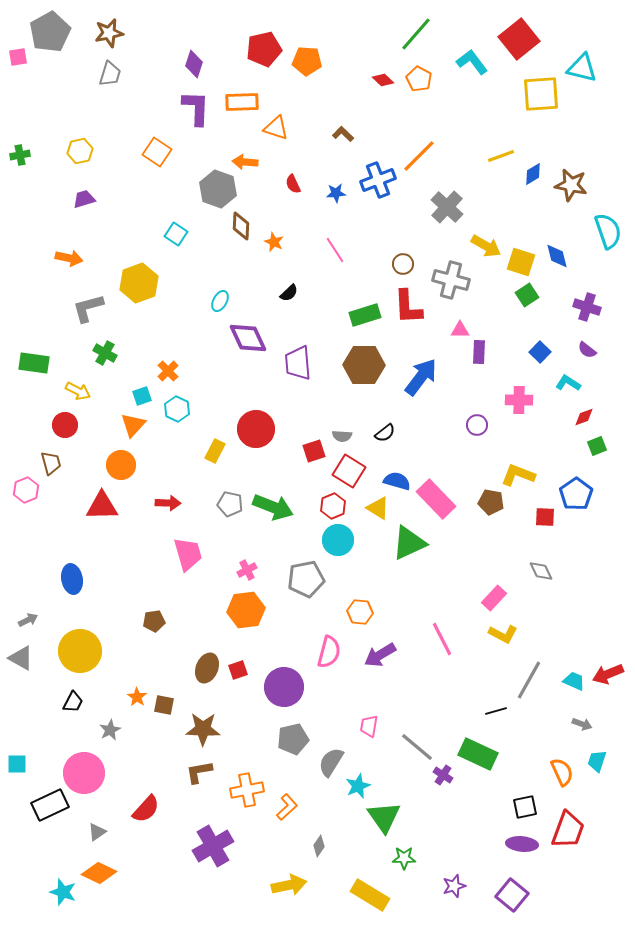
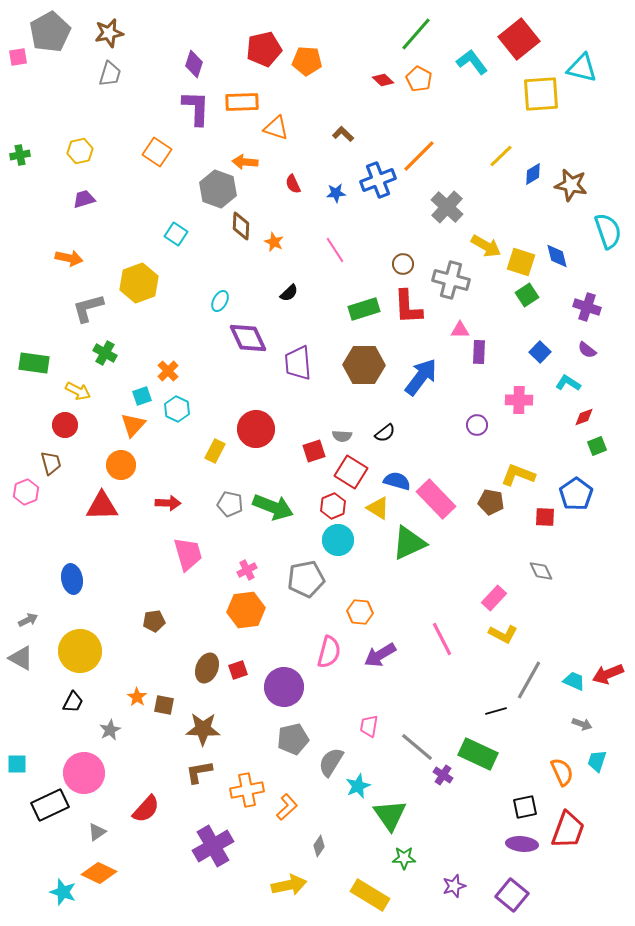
yellow line at (501, 156): rotated 24 degrees counterclockwise
green rectangle at (365, 315): moved 1 px left, 6 px up
red square at (349, 471): moved 2 px right, 1 px down
pink hexagon at (26, 490): moved 2 px down
green triangle at (384, 817): moved 6 px right, 2 px up
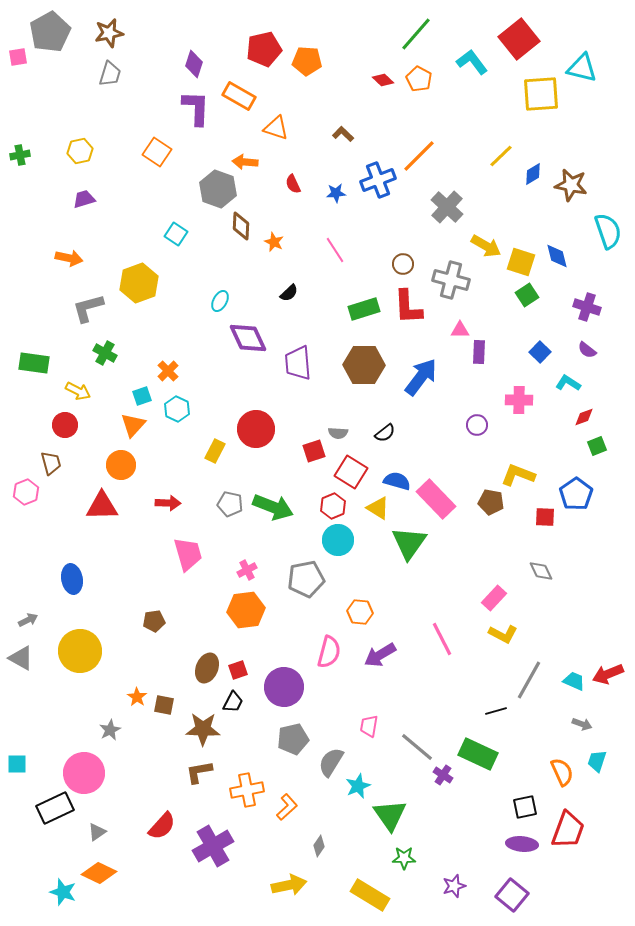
orange rectangle at (242, 102): moved 3 px left, 6 px up; rotated 32 degrees clockwise
gray semicircle at (342, 436): moved 4 px left, 3 px up
green triangle at (409, 543): rotated 30 degrees counterclockwise
black trapezoid at (73, 702): moved 160 px right
black rectangle at (50, 805): moved 5 px right, 3 px down
red semicircle at (146, 809): moved 16 px right, 17 px down
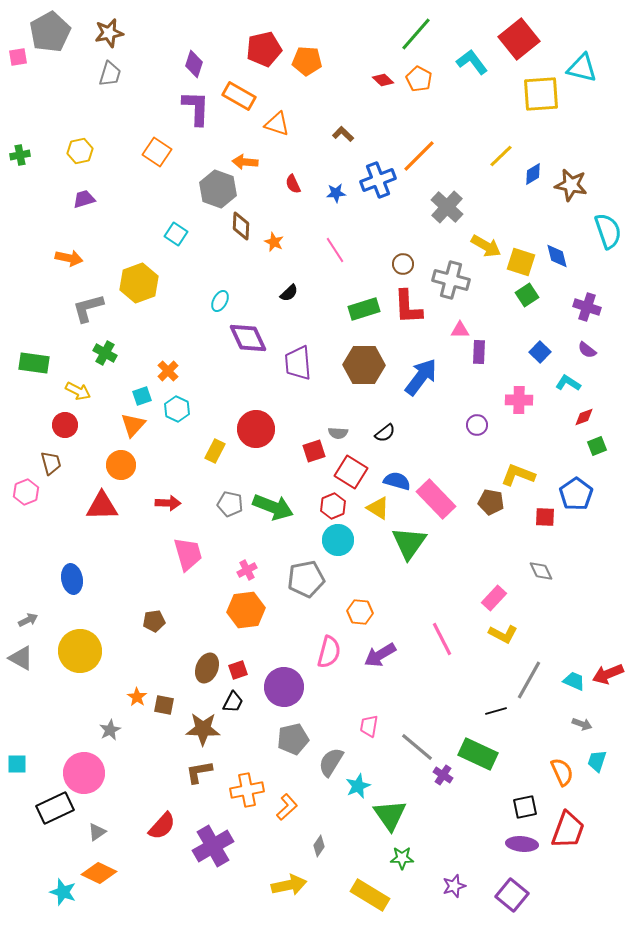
orange triangle at (276, 128): moved 1 px right, 4 px up
green star at (404, 858): moved 2 px left
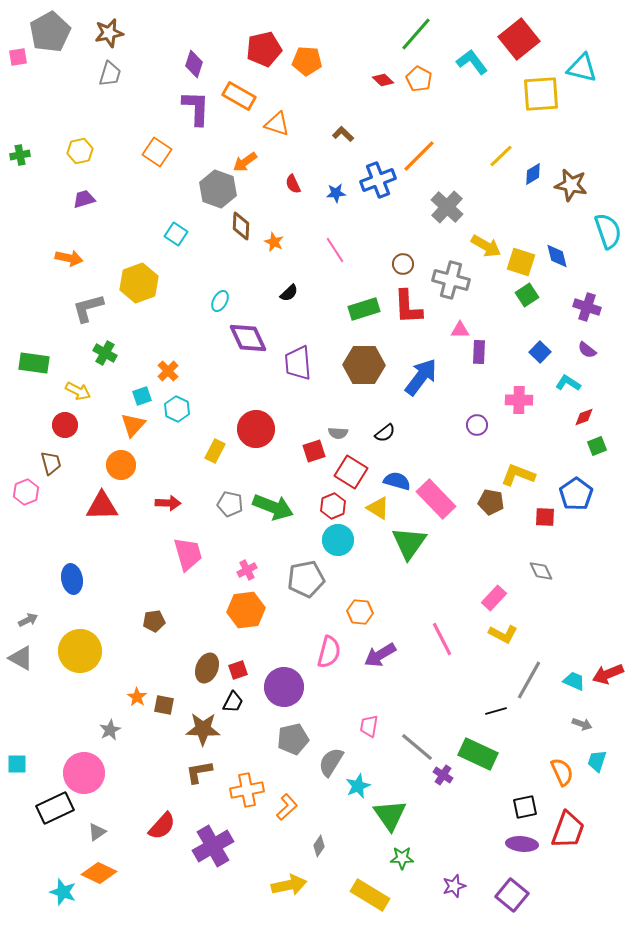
orange arrow at (245, 162): rotated 40 degrees counterclockwise
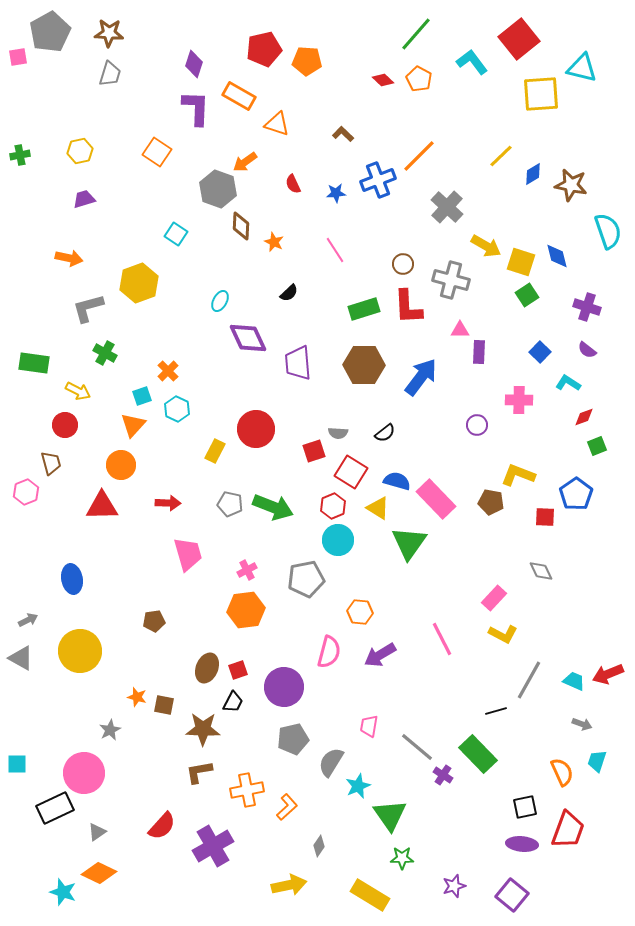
brown star at (109, 33): rotated 16 degrees clockwise
orange star at (137, 697): rotated 18 degrees counterclockwise
green rectangle at (478, 754): rotated 21 degrees clockwise
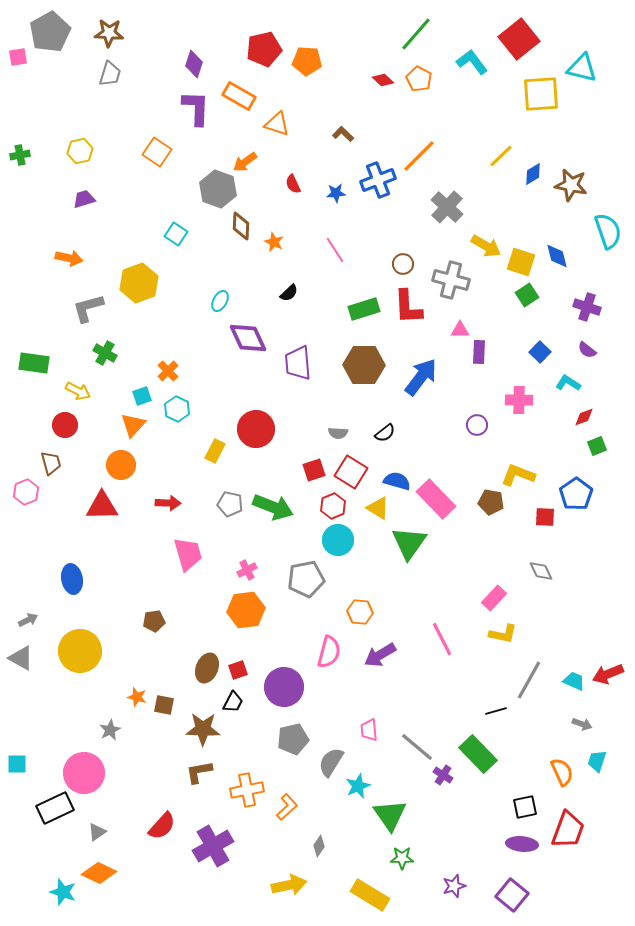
red square at (314, 451): moved 19 px down
yellow L-shape at (503, 634): rotated 16 degrees counterclockwise
pink trapezoid at (369, 726): moved 4 px down; rotated 15 degrees counterclockwise
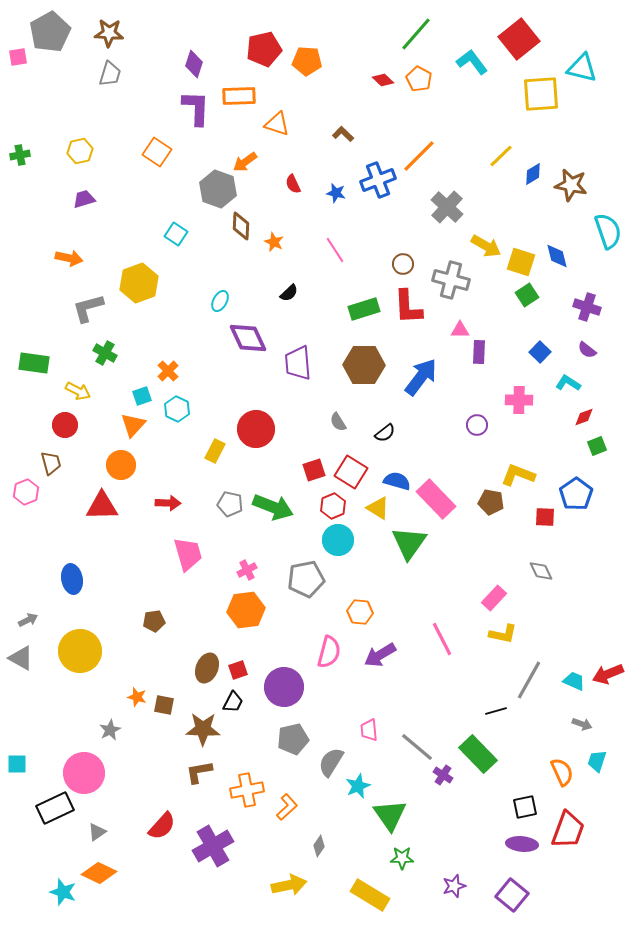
orange rectangle at (239, 96): rotated 32 degrees counterclockwise
blue star at (336, 193): rotated 18 degrees clockwise
gray semicircle at (338, 433): moved 11 px up; rotated 54 degrees clockwise
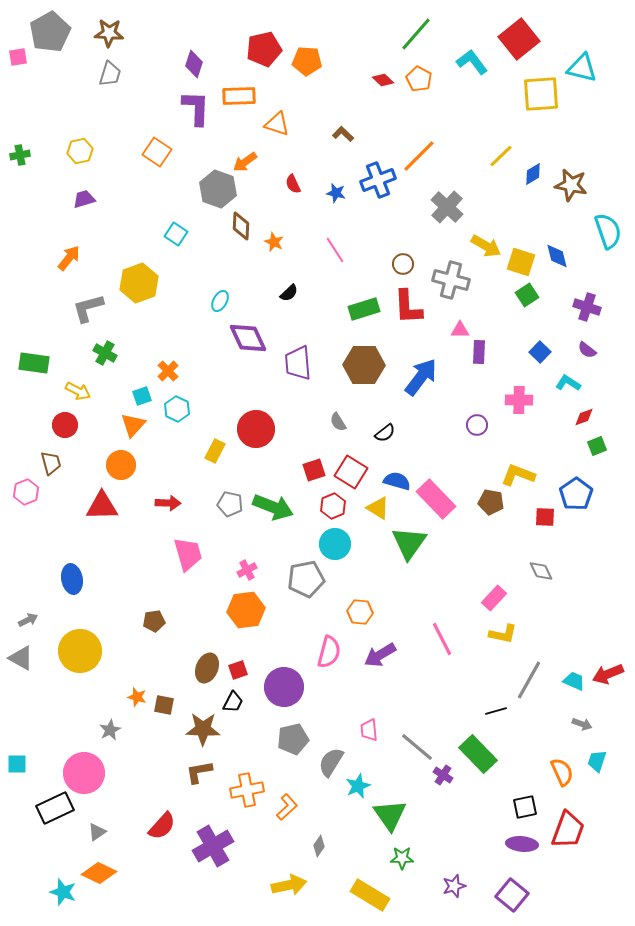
orange arrow at (69, 258): rotated 64 degrees counterclockwise
cyan circle at (338, 540): moved 3 px left, 4 px down
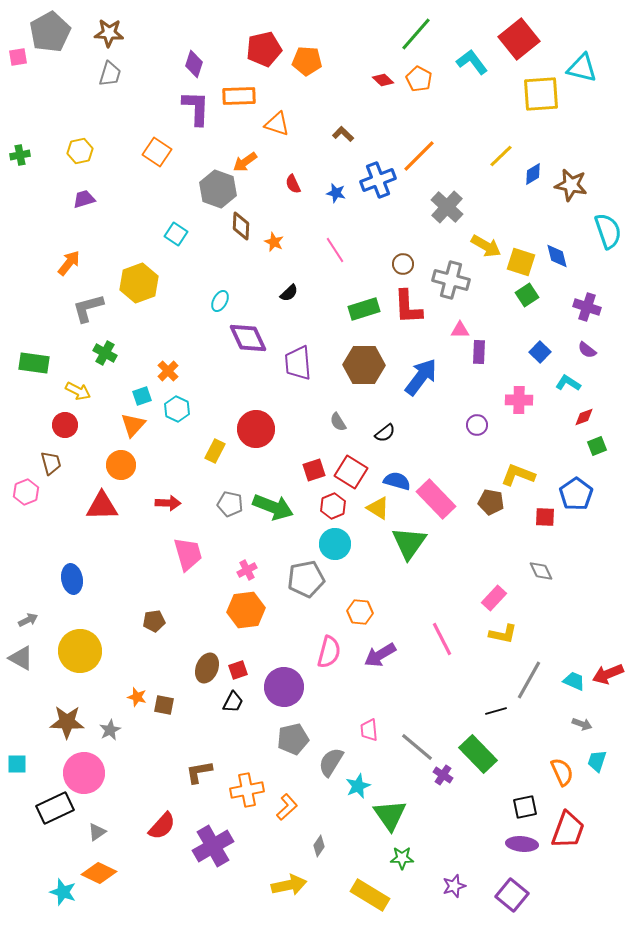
orange arrow at (69, 258): moved 5 px down
brown star at (203, 729): moved 136 px left, 7 px up
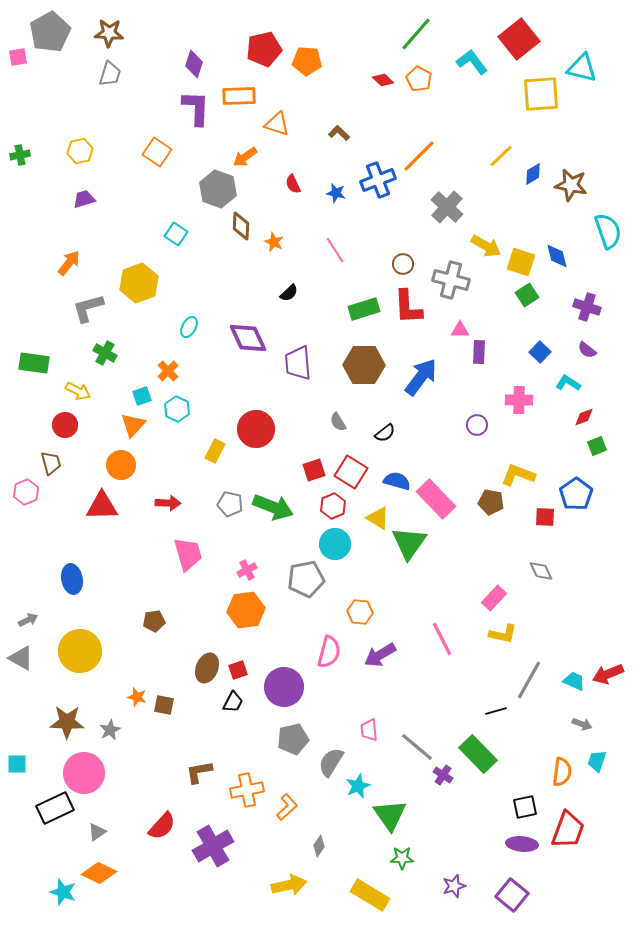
brown L-shape at (343, 134): moved 4 px left, 1 px up
orange arrow at (245, 162): moved 5 px up
cyan ellipse at (220, 301): moved 31 px left, 26 px down
yellow triangle at (378, 508): moved 10 px down
orange semicircle at (562, 772): rotated 32 degrees clockwise
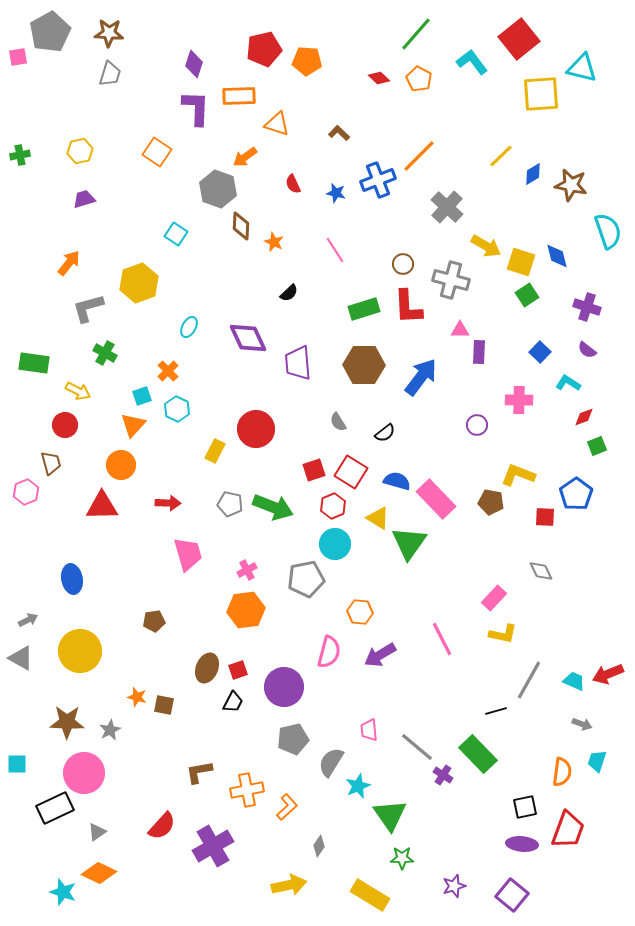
red diamond at (383, 80): moved 4 px left, 2 px up
